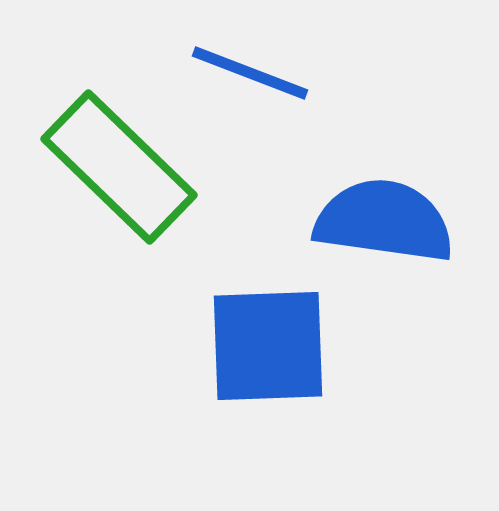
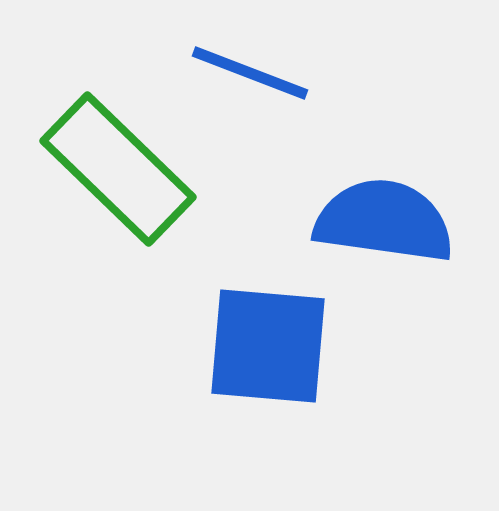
green rectangle: moved 1 px left, 2 px down
blue square: rotated 7 degrees clockwise
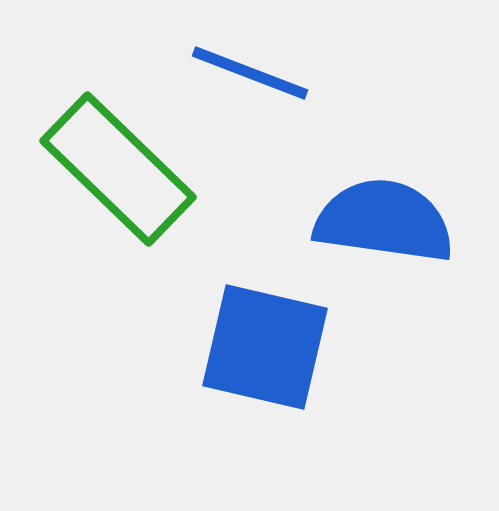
blue square: moved 3 px left, 1 px down; rotated 8 degrees clockwise
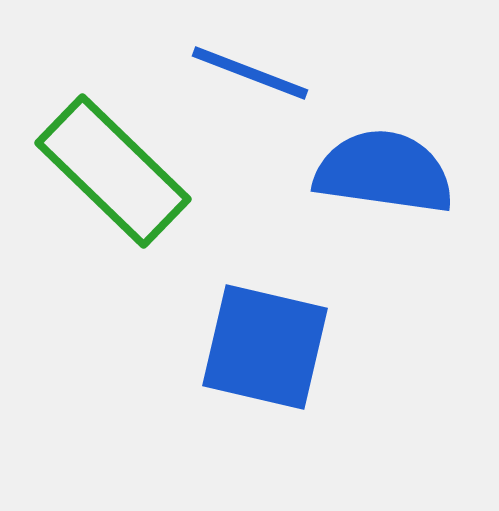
green rectangle: moved 5 px left, 2 px down
blue semicircle: moved 49 px up
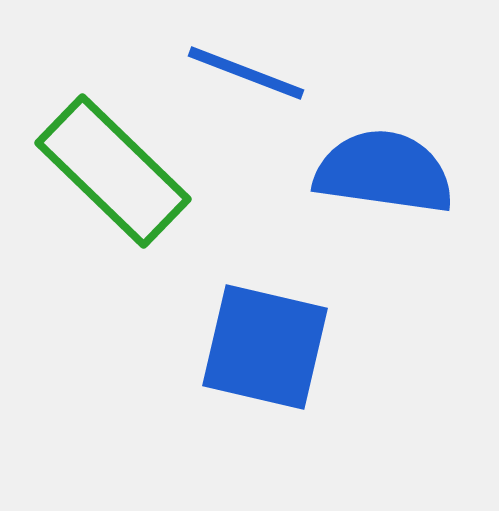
blue line: moved 4 px left
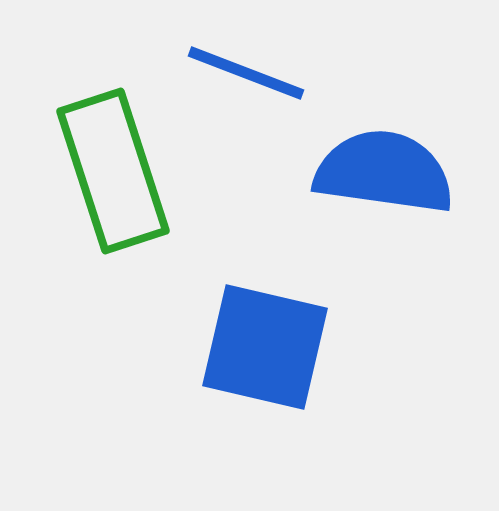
green rectangle: rotated 28 degrees clockwise
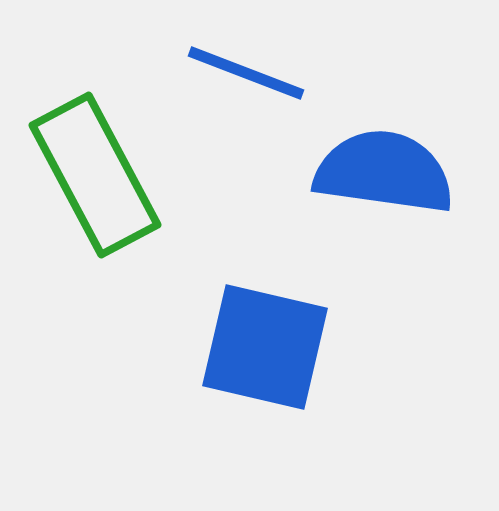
green rectangle: moved 18 px left, 4 px down; rotated 10 degrees counterclockwise
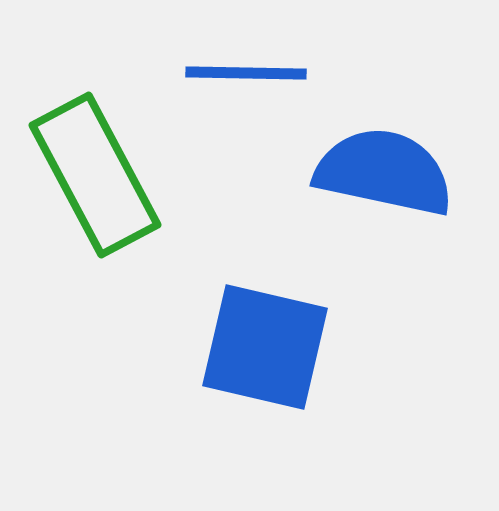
blue line: rotated 20 degrees counterclockwise
blue semicircle: rotated 4 degrees clockwise
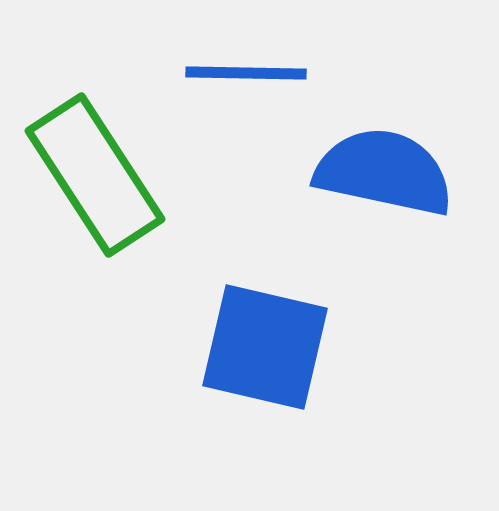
green rectangle: rotated 5 degrees counterclockwise
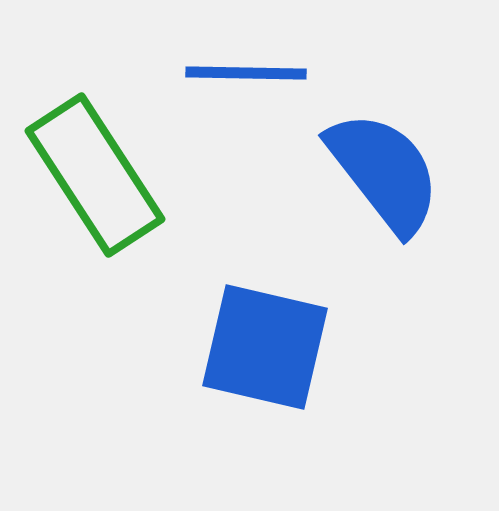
blue semicircle: rotated 40 degrees clockwise
